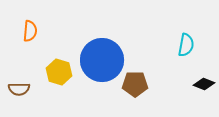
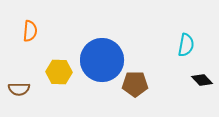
yellow hexagon: rotated 15 degrees counterclockwise
black diamond: moved 2 px left, 4 px up; rotated 25 degrees clockwise
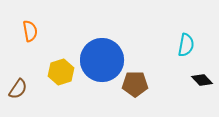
orange semicircle: rotated 15 degrees counterclockwise
yellow hexagon: moved 2 px right; rotated 20 degrees counterclockwise
brown semicircle: moved 1 px left; rotated 55 degrees counterclockwise
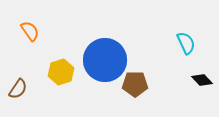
orange semicircle: rotated 25 degrees counterclockwise
cyan semicircle: moved 2 px up; rotated 35 degrees counterclockwise
blue circle: moved 3 px right
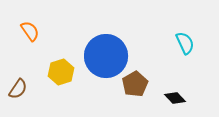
cyan semicircle: moved 1 px left
blue circle: moved 1 px right, 4 px up
black diamond: moved 27 px left, 18 px down
brown pentagon: rotated 30 degrees counterclockwise
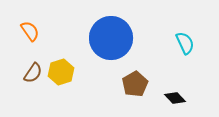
blue circle: moved 5 px right, 18 px up
brown semicircle: moved 15 px right, 16 px up
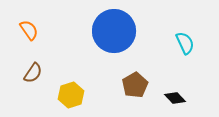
orange semicircle: moved 1 px left, 1 px up
blue circle: moved 3 px right, 7 px up
yellow hexagon: moved 10 px right, 23 px down
brown pentagon: moved 1 px down
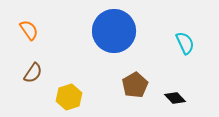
yellow hexagon: moved 2 px left, 2 px down
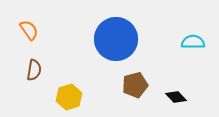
blue circle: moved 2 px right, 8 px down
cyan semicircle: moved 8 px right, 1 px up; rotated 65 degrees counterclockwise
brown semicircle: moved 1 px right, 3 px up; rotated 25 degrees counterclockwise
brown pentagon: rotated 15 degrees clockwise
black diamond: moved 1 px right, 1 px up
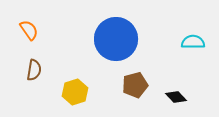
yellow hexagon: moved 6 px right, 5 px up
